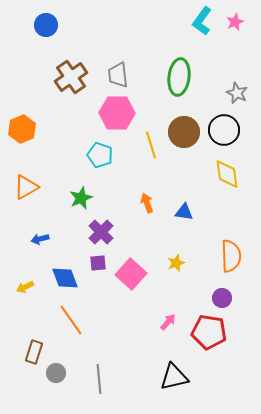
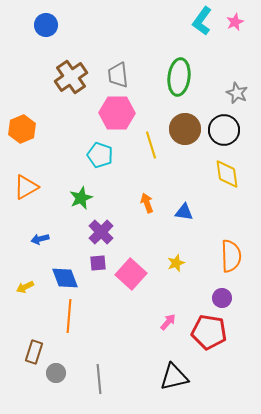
brown circle: moved 1 px right, 3 px up
orange line: moved 2 px left, 4 px up; rotated 40 degrees clockwise
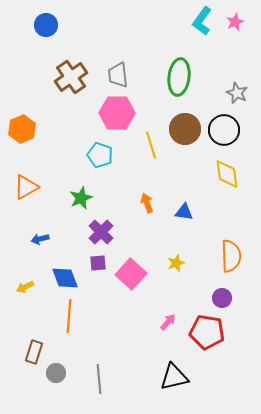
red pentagon: moved 2 px left
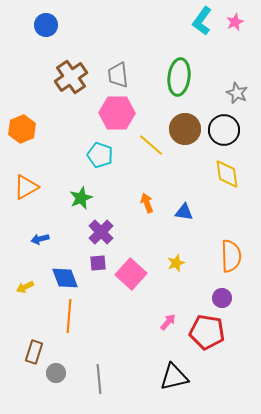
yellow line: rotated 32 degrees counterclockwise
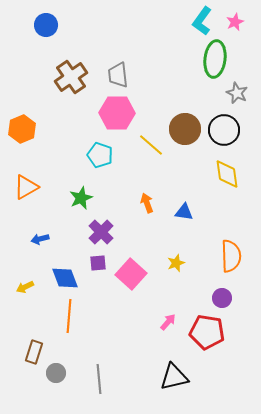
green ellipse: moved 36 px right, 18 px up
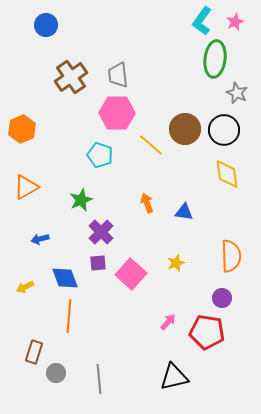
green star: moved 2 px down
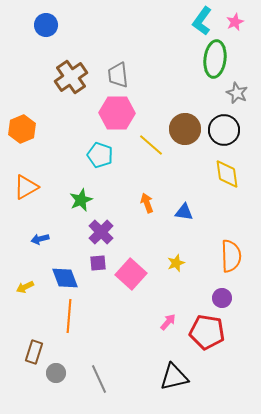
gray line: rotated 20 degrees counterclockwise
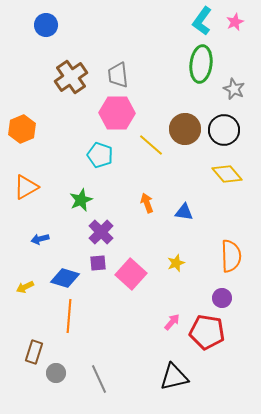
green ellipse: moved 14 px left, 5 px down
gray star: moved 3 px left, 4 px up
yellow diamond: rotated 32 degrees counterclockwise
blue diamond: rotated 52 degrees counterclockwise
pink arrow: moved 4 px right
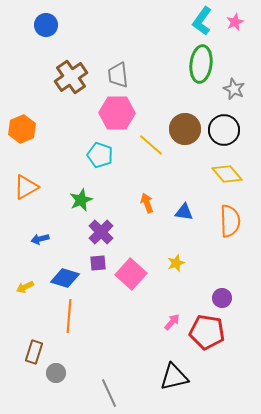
orange semicircle: moved 1 px left, 35 px up
gray line: moved 10 px right, 14 px down
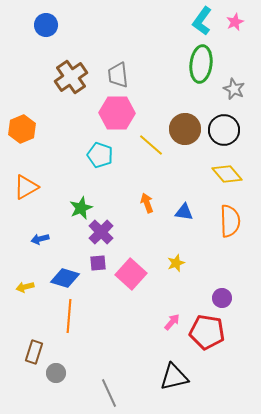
green star: moved 8 px down
yellow arrow: rotated 12 degrees clockwise
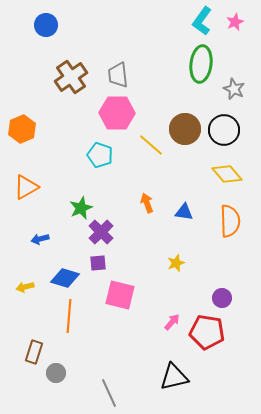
pink square: moved 11 px left, 21 px down; rotated 28 degrees counterclockwise
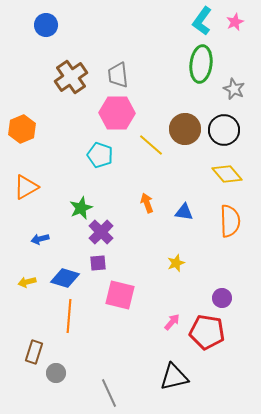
yellow arrow: moved 2 px right, 5 px up
